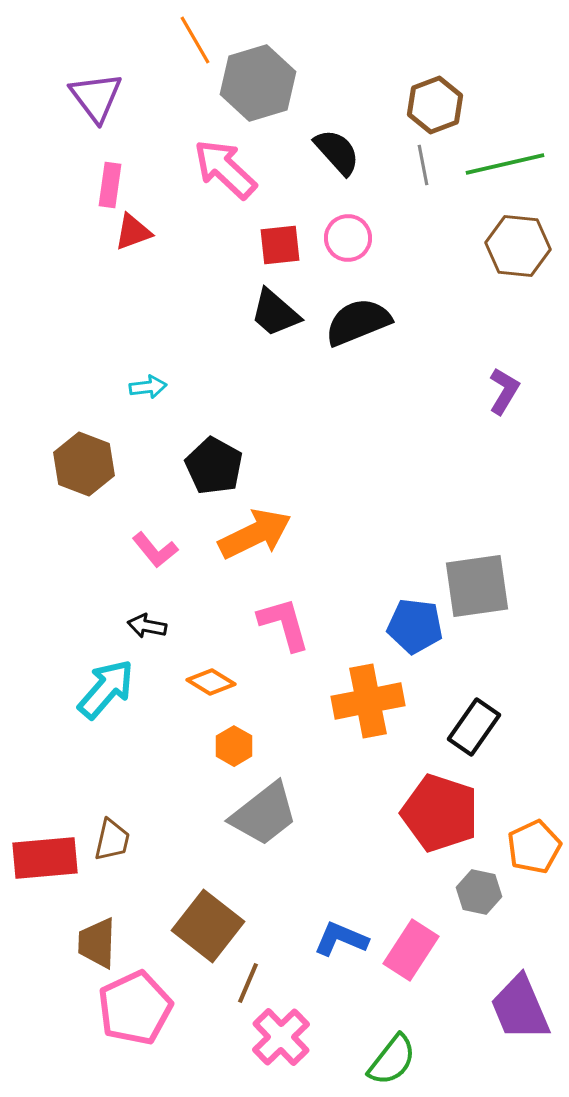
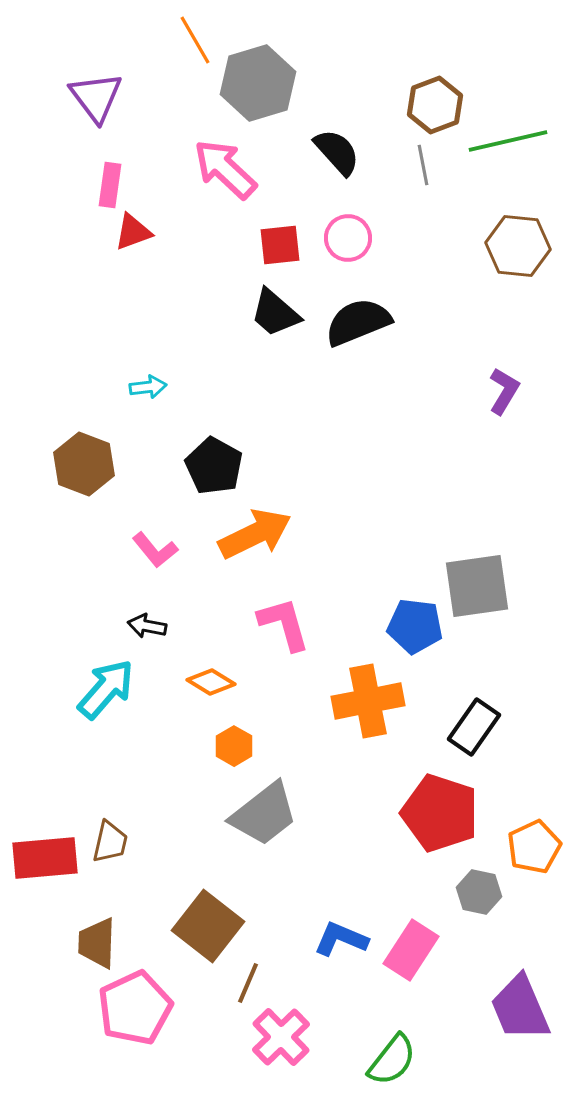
green line at (505, 164): moved 3 px right, 23 px up
brown trapezoid at (112, 840): moved 2 px left, 2 px down
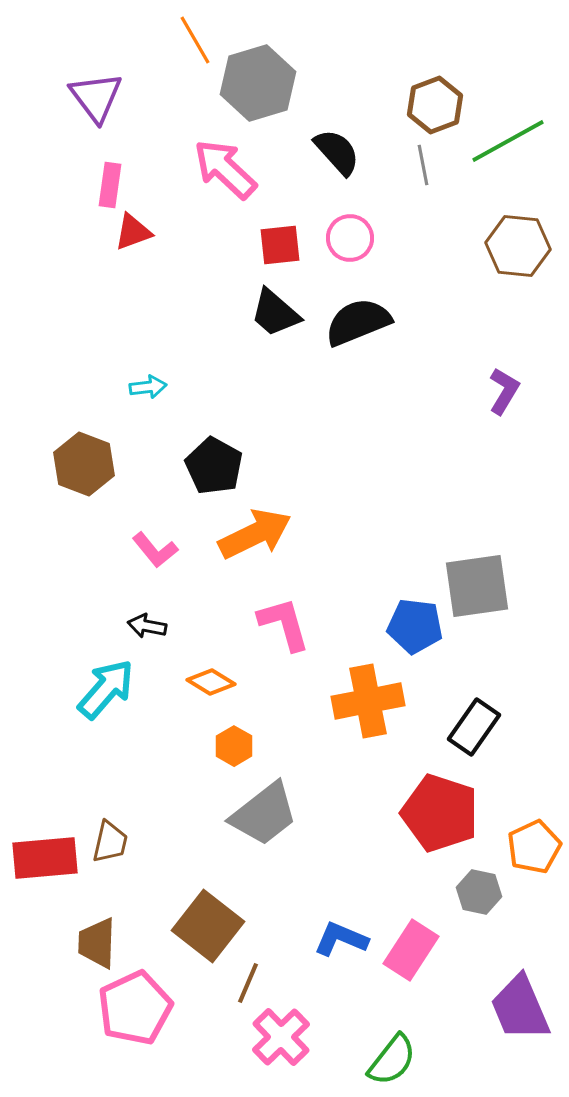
green line at (508, 141): rotated 16 degrees counterclockwise
pink circle at (348, 238): moved 2 px right
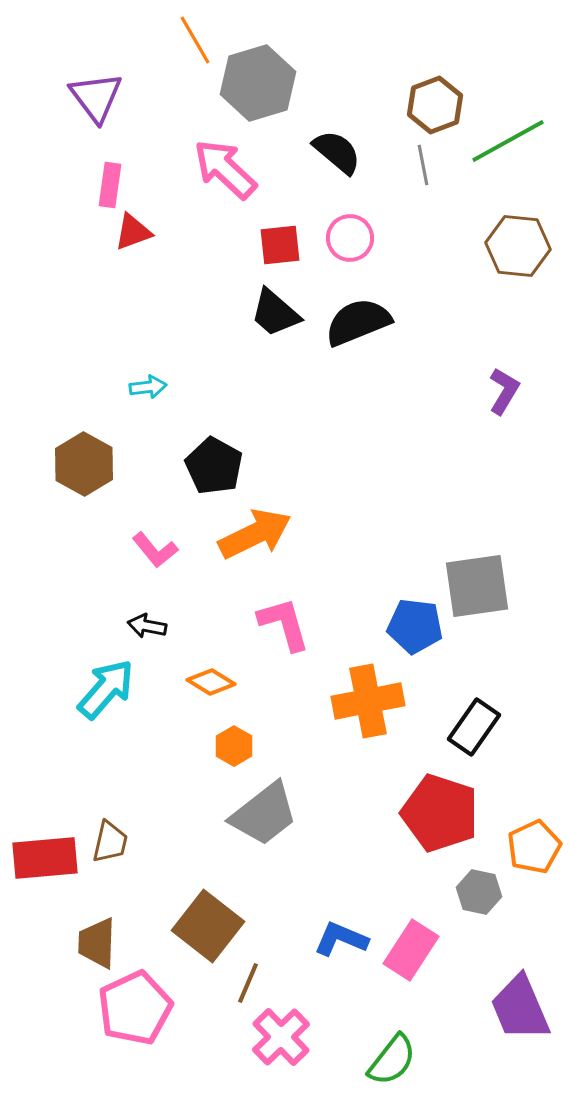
black semicircle at (337, 152): rotated 8 degrees counterclockwise
brown hexagon at (84, 464): rotated 8 degrees clockwise
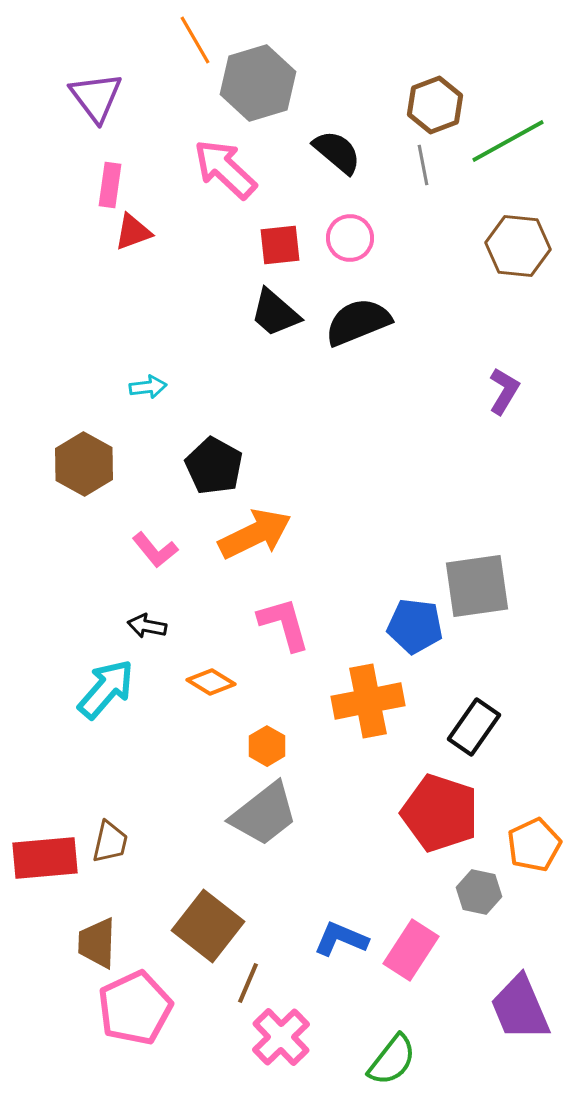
orange hexagon at (234, 746): moved 33 px right
orange pentagon at (534, 847): moved 2 px up
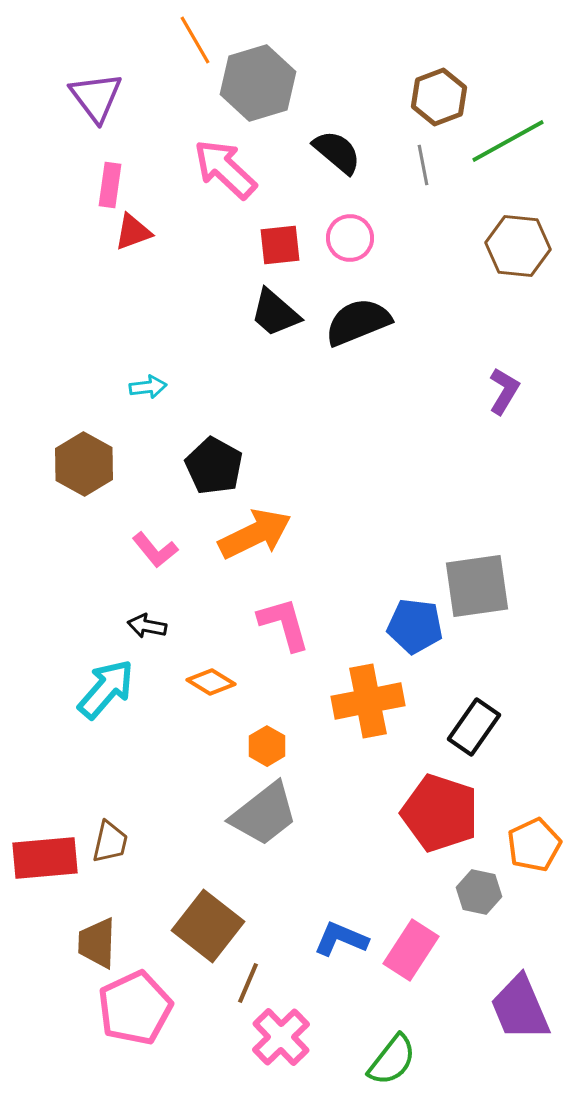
brown hexagon at (435, 105): moved 4 px right, 8 px up
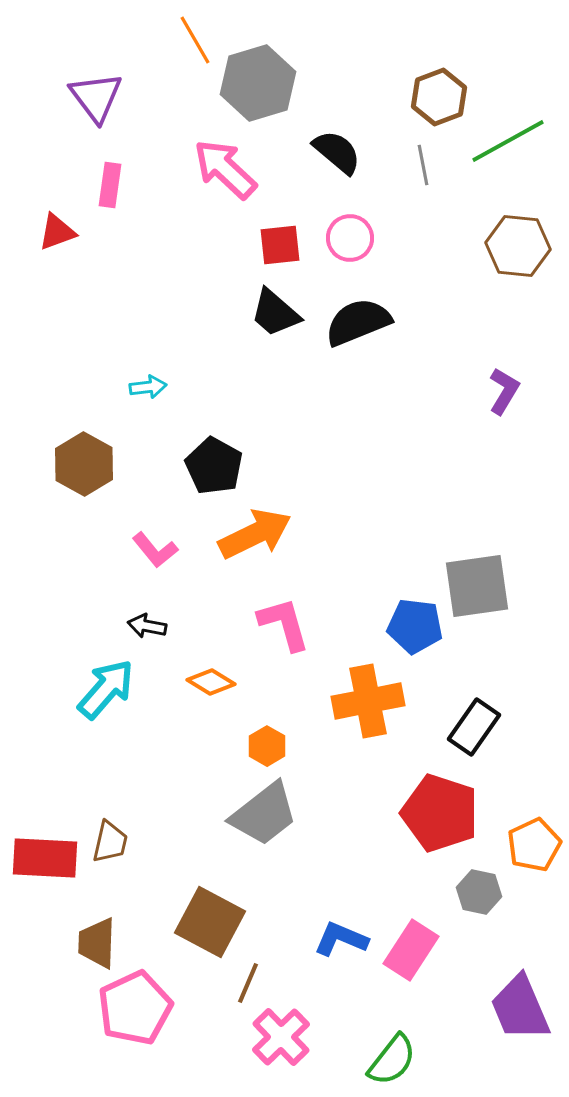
red triangle at (133, 232): moved 76 px left
red rectangle at (45, 858): rotated 8 degrees clockwise
brown square at (208, 926): moved 2 px right, 4 px up; rotated 10 degrees counterclockwise
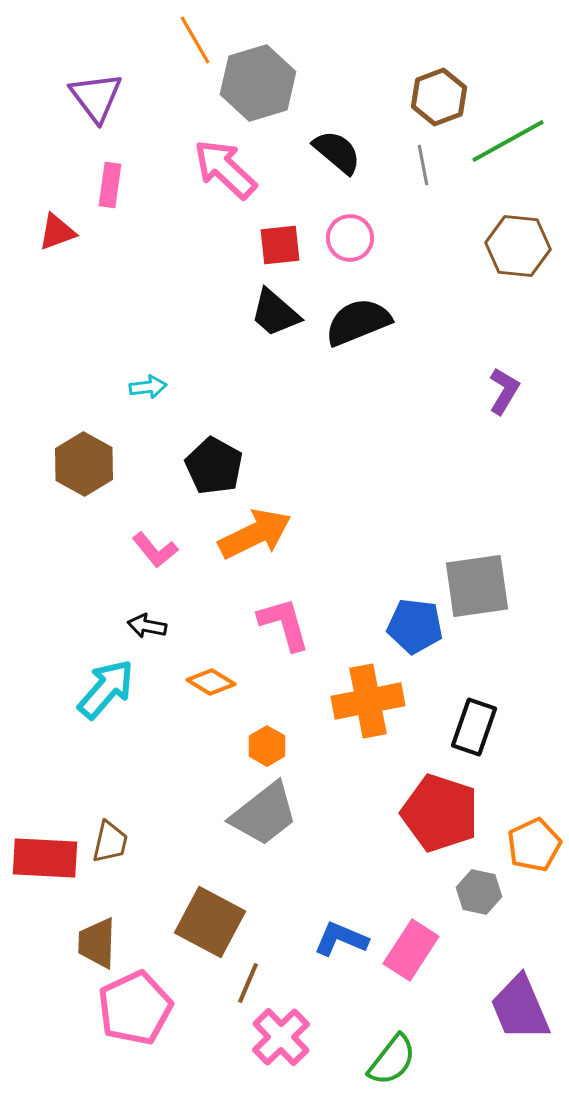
black rectangle at (474, 727): rotated 16 degrees counterclockwise
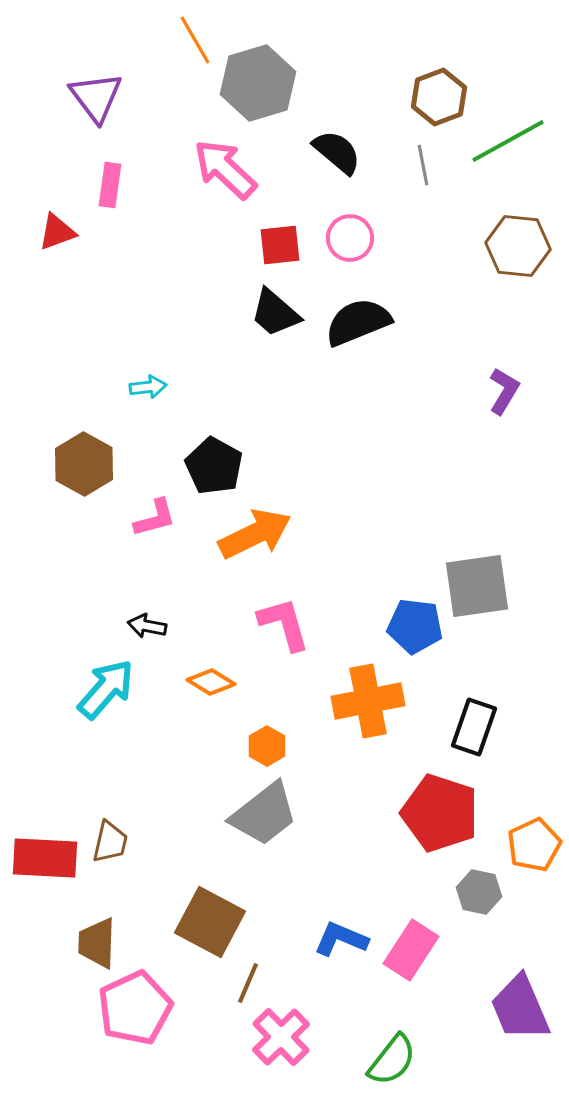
pink L-shape at (155, 550): moved 32 px up; rotated 66 degrees counterclockwise
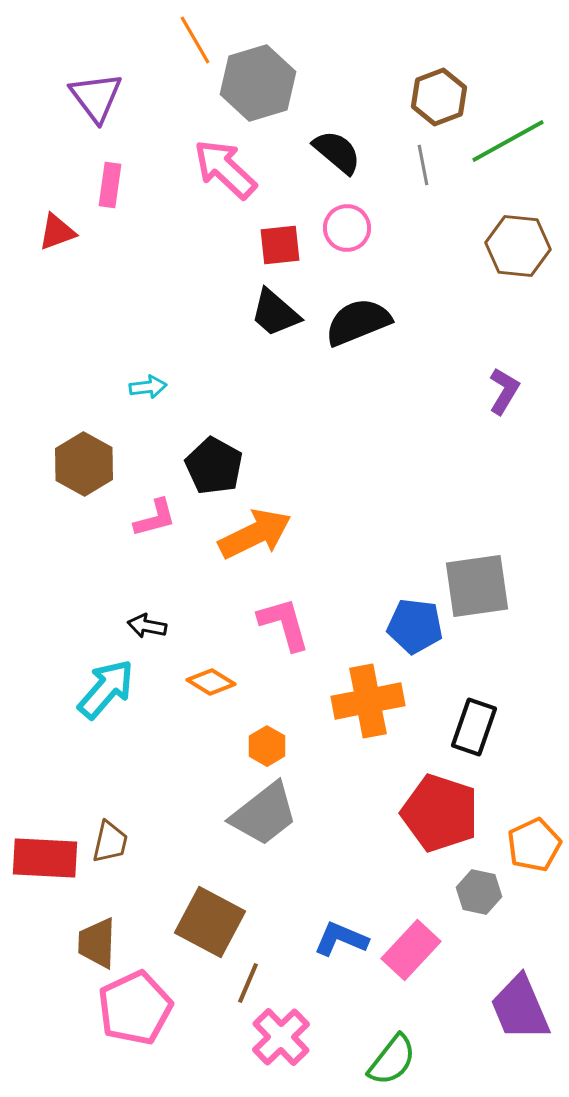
pink circle at (350, 238): moved 3 px left, 10 px up
pink rectangle at (411, 950): rotated 10 degrees clockwise
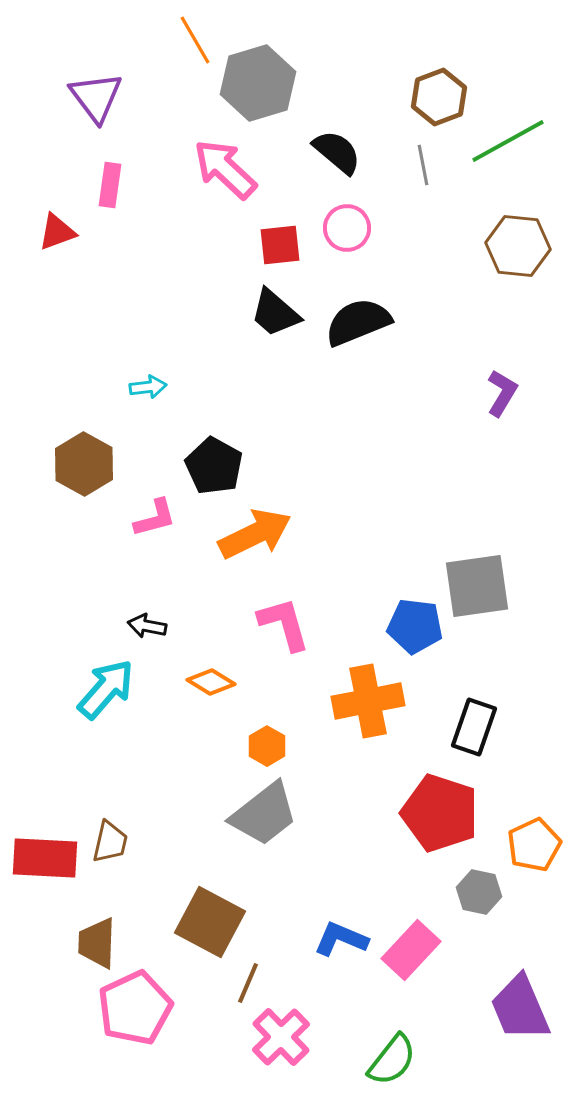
purple L-shape at (504, 391): moved 2 px left, 2 px down
